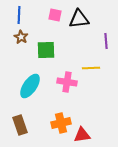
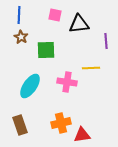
black triangle: moved 5 px down
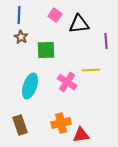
pink square: rotated 24 degrees clockwise
yellow line: moved 2 px down
pink cross: rotated 24 degrees clockwise
cyan ellipse: rotated 15 degrees counterclockwise
red triangle: moved 1 px left
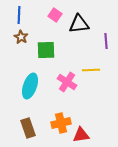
brown rectangle: moved 8 px right, 3 px down
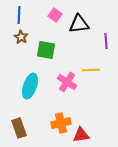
green square: rotated 12 degrees clockwise
brown rectangle: moved 9 px left
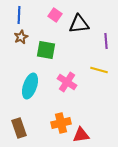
brown star: rotated 16 degrees clockwise
yellow line: moved 8 px right; rotated 18 degrees clockwise
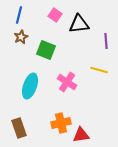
blue line: rotated 12 degrees clockwise
green square: rotated 12 degrees clockwise
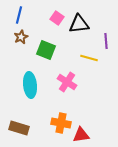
pink square: moved 2 px right, 3 px down
yellow line: moved 10 px left, 12 px up
cyan ellipse: moved 1 px up; rotated 25 degrees counterclockwise
orange cross: rotated 24 degrees clockwise
brown rectangle: rotated 54 degrees counterclockwise
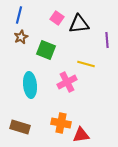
purple line: moved 1 px right, 1 px up
yellow line: moved 3 px left, 6 px down
pink cross: rotated 30 degrees clockwise
brown rectangle: moved 1 px right, 1 px up
